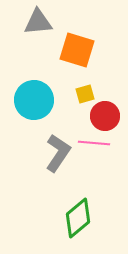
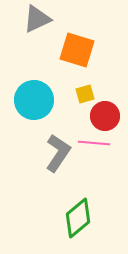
gray triangle: moved 1 px left, 3 px up; rotated 20 degrees counterclockwise
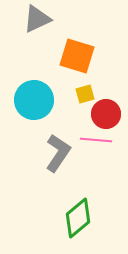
orange square: moved 6 px down
red circle: moved 1 px right, 2 px up
pink line: moved 2 px right, 3 px up
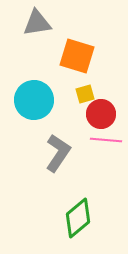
gray triangle: moved 4 px down; rotated 16 degrees clockwise
red circle: moved 5 px left
pink line: moved 10 px right
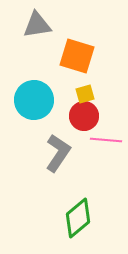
gray triangle: moved 2 px down
red circle: moved 17 px left, 2 px down
